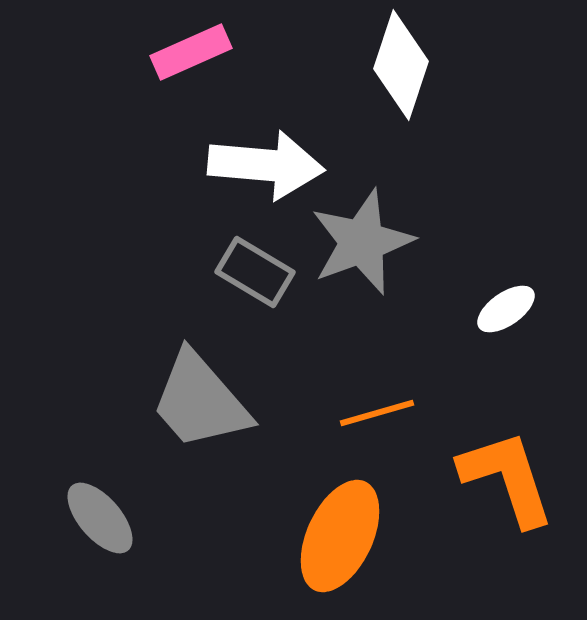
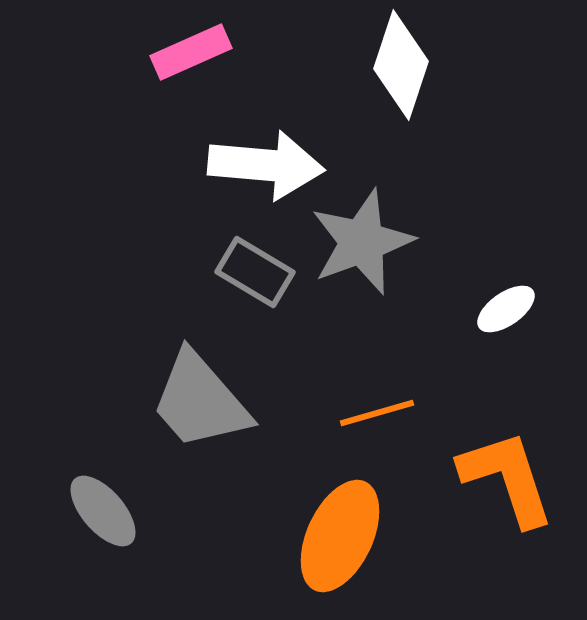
gray ellipse: moved 3 px right, 7 px up
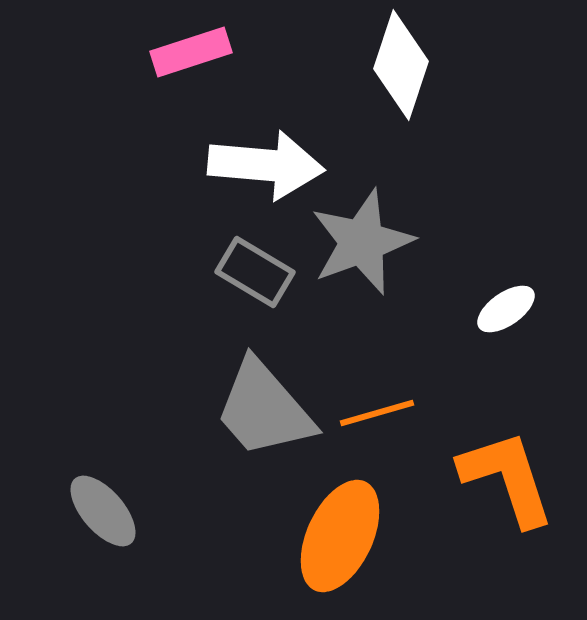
pink rectangle: rotated 6 degrees clockwise
gray trapezoid: moved 64 px right, 8 px down
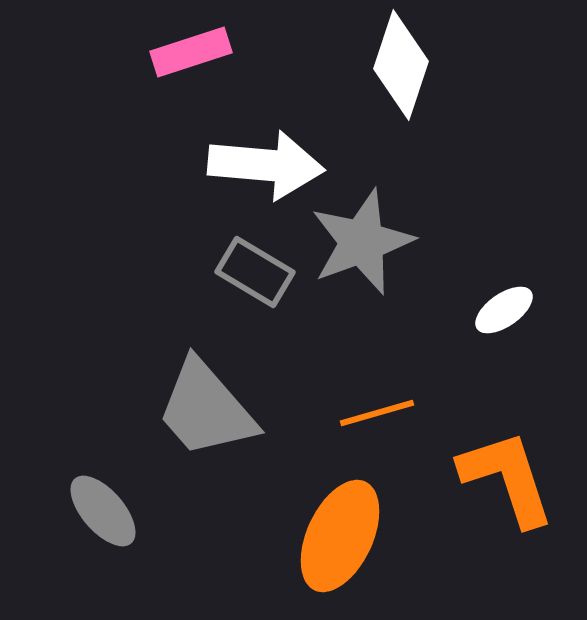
white ellipse: moved 2 px left, 1 px down
gray trapezoid: moved 58 px left
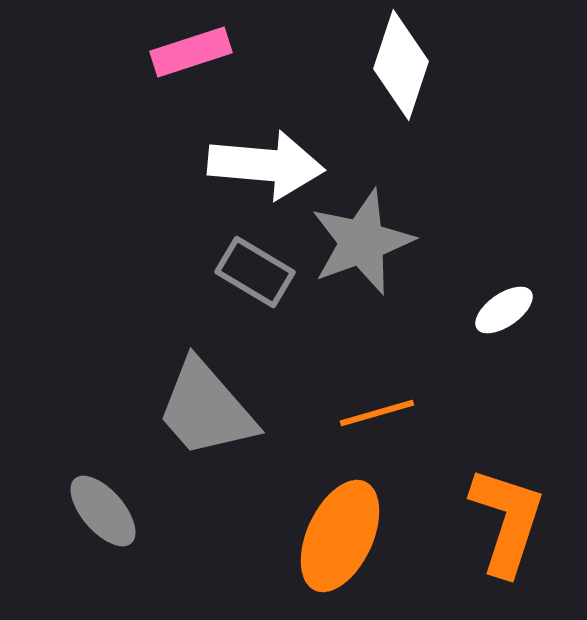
orange L-shape: moved 43 px down; rotated 36 degrees clockwise
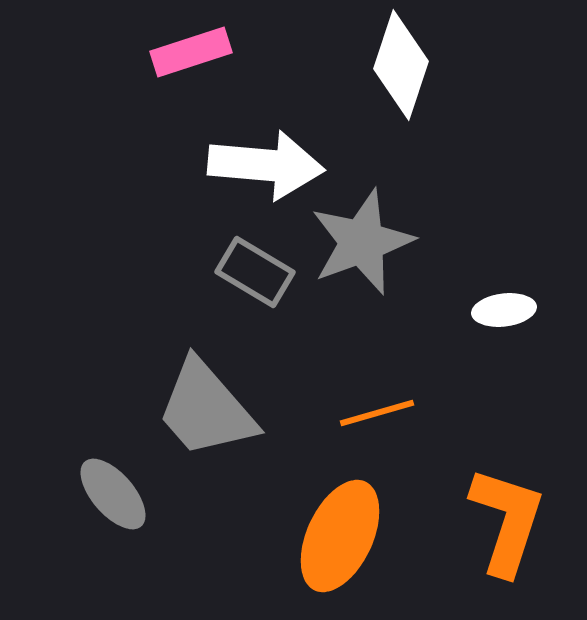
white ellipse: rotated 28 degrees clockwise
gray ellipse: moved 10 px right, 17 px up
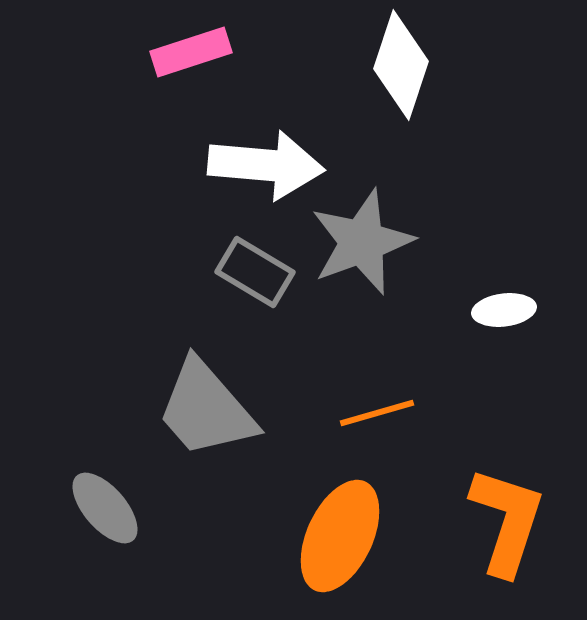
gray ellipse: moved 8 px left, 14 px down
